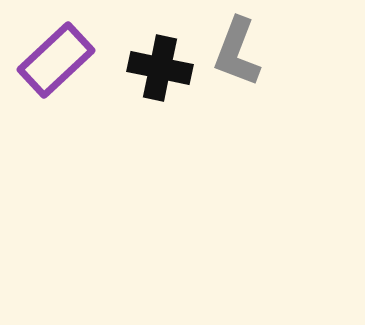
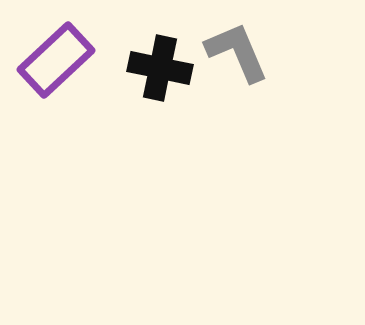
gray L-shape: rotated 136 degrees clockwise
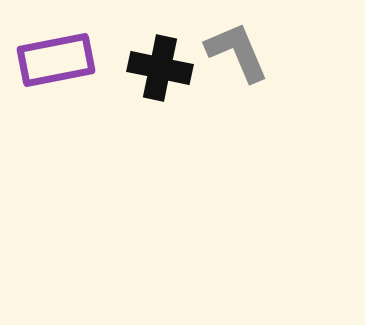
purple rectangle: rotated 32 degrees clockwise
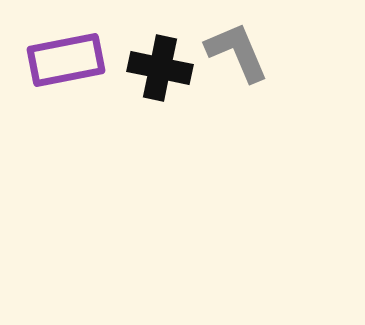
purple rectangle: moved 10 px right
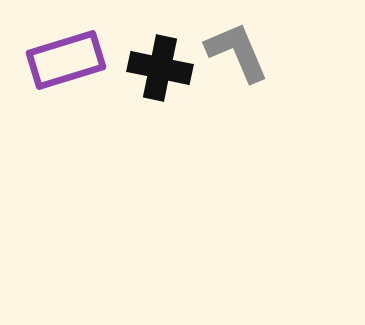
purple rectangle: rotated 6 degrees counterclockwise
